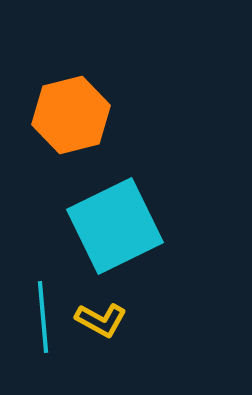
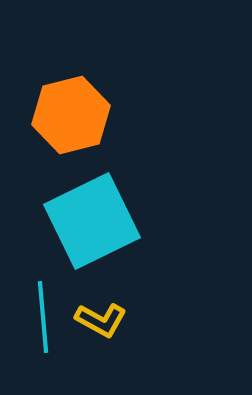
cyan square: moved 23 px left, 5 px up
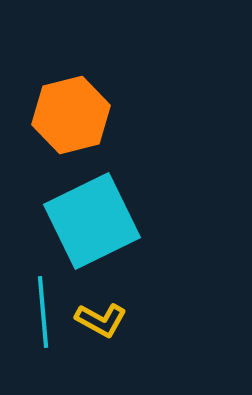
cyan line: moved 5 px up
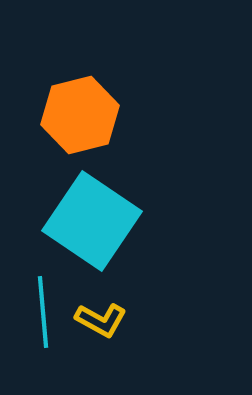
orange hexagon: moved 9 px right
cyan square: rotated 30 degrees counterclockwise
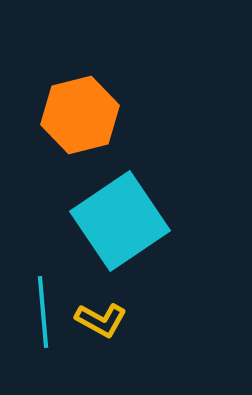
cyan square: moved 28 px right; rotated 22 degrees clockwise
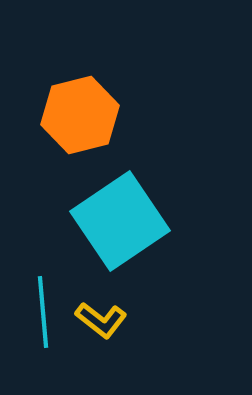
yellow L-shape: rotated 9 degrees clockwise
